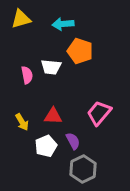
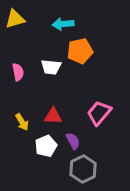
yellow triangle: moved 6 px left
orange pentagon: rotated 30 degrees counterclockwise
pink semicircle: moved 9 px left, 3 px up
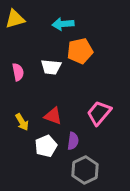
red triangle: rotated 18 degrees clockwise
purple semicircle: rotated 36 degrees clockwise
gray hexagon: moved 2 px right, 1 px down
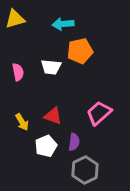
pink trapezoid: rotated 8 degrees clockwise
purple semicircle: moved 1 px right, 1 px down
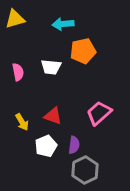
orange pentagon: moved 3 px right
purple semicircle: moved 3 px down
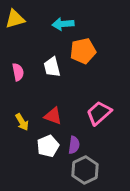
white trapezoid: moved 1 px right; rotated 70 degrees clockwise
white pentagon: moved 2 px right
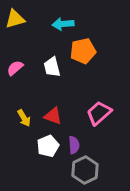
pink semicircle: moved 3 px left, 4 px up; rotated 120 degrees counterclockwise
yellow arrow: moved 2 px right, 4 px up
purple semicircle: rotated 12 degrees counterclockwise
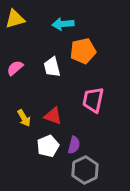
pink trapezoid: moved 6 px left, 13 px up; rotated 36 degrees counterclockwise
purple semicircle: rotated 18 degrees clockwise
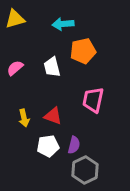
yellow arrow: rotated 18 degrees clockwise
white pentagon: rotated 15 degrees clockwise
